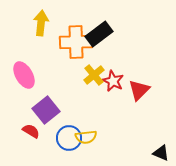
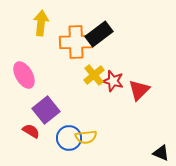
red star: rotated 10 degrees counterclockwise
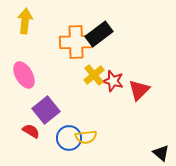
yellow arrow: moved 16 px left, 2 px up
black triangle: rotated 18 degrees clockwise
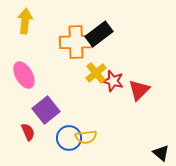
yellow cross: moved 2 px right, 2 px up
red semicircle: moved 3 px left, 1 px down; rotated 36 degrees clockwise
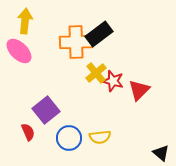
pink ellipse: moved 5 px left, 24 px up; rotated 16 degrees counterclockwise
yellow semicircle: moved 14 px right
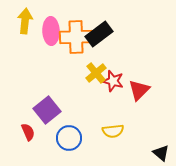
orange cross: moved 5 px up
pink ellipse: moved 32 px right, 20 px up; rotated 44 degrees clockwise
purple square: moved 1 px right
yellow semicircle: moved 13 px right, 6 px up
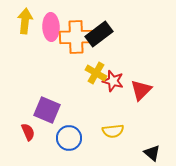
pink ellipse: moved 4 px up
yellow cross: rotated 20 degrees counterclockwise
red triangle: moved 2 px right
purple square: rotated 28 degrees counterclockwise
black triangle: moved 9 px left
